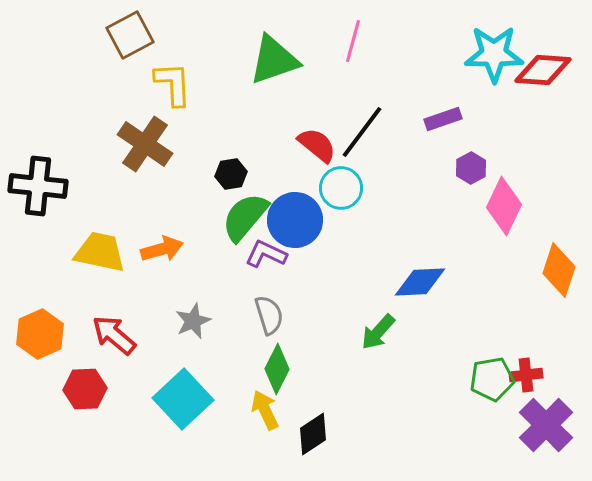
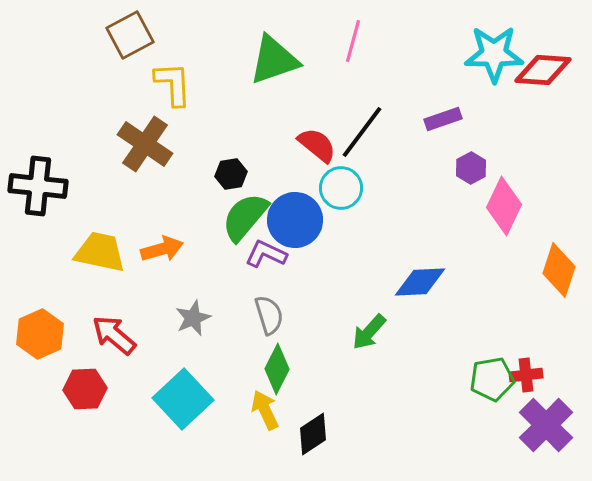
gray star: moved 3 px up
green arrow: moved 9 px left
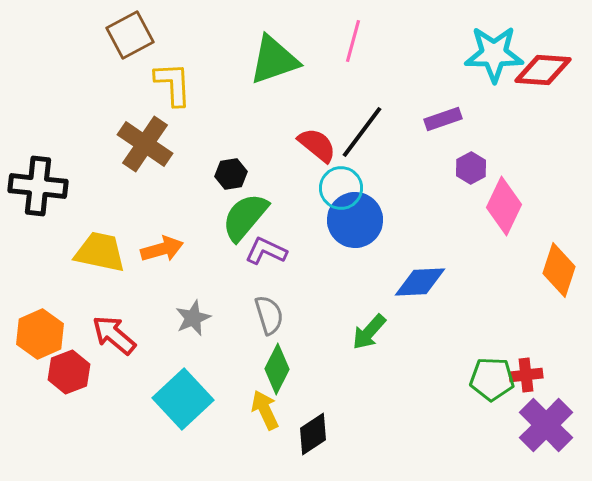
blue circle: moved 60 px right
purple L-shape: moved 3 px up
green pentagon: rotated 12 degrees clockwise
red hexagon: moved 16 px left, 17 px up; rotated 18 degrees counterclockwise
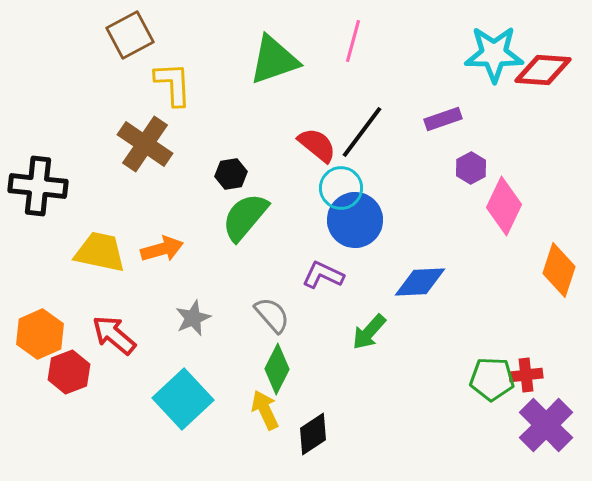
purple L-shape: moved 57 px right, 24 px down
gray semicircle: moved 3 px right; rotated 24 degrees counterclockwise
